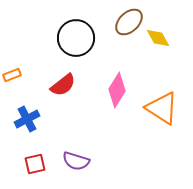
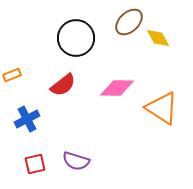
pink diamond: moved 2 px up; rotated 60 degrees clockwise
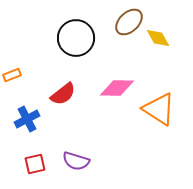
red semicircle: moved 9 px down
orange triangle: moved 3 px left, 1 px down
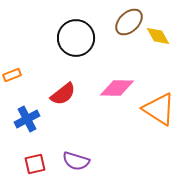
yellow diamond: moved 2 px up
